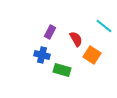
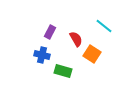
orange square: moved 1 px up
green rectangle: moved 1 px right, 1 px down
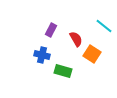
purple rectangle: moved 1 px right, 2 px up
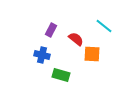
red semicircle: rotated 21 degrees counterclockwise
orange square: rotated 30 degrees counterclockwise
green rectangle: moved 2 px left, 4 px down
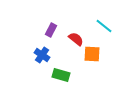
blue cross: rotated 21 degrees clockwise
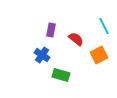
cyan line: rotated 24 degrees clockwise
purple rectangle: rotated 16 degrees counterclockwise
orange square: moved 7 px right, 1 px down; rotated 30 degrees counterclockwise
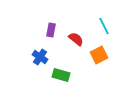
blue cross: moved 2 px left, 2 px down
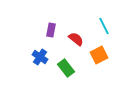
green rectangle: moved 5 px right, 7 px up; rotated 36 degrees clockwise
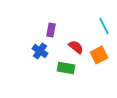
red semicircle: moved 8 px down
blue cross: moved 6 px up
green rectangle: rotated 42 degrees counterclockwise
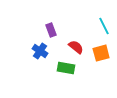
purple rectangle: rotated 32 degrees counterclockwise
orange square: moved 2 px right, 2 px up; rotated 12 degrees clockwise
